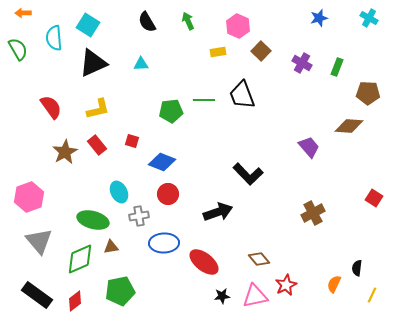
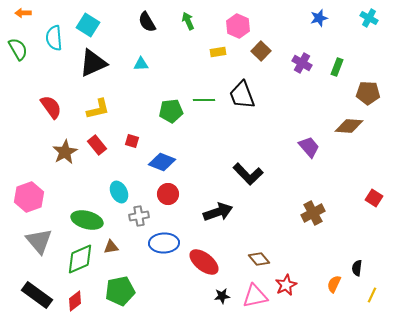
green ellipse at (93, 220): moved 6 px left
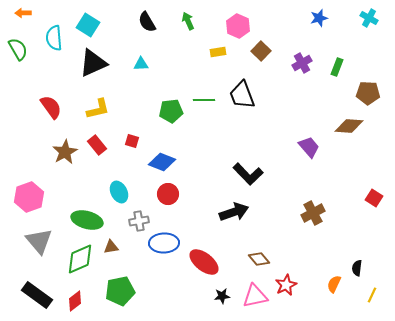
purple cross at (302, 63): rotated 30 degrees clockwise
black arrow at (218, 212): moved 16 px right
gray cross at (139, 216): moved 5 px down
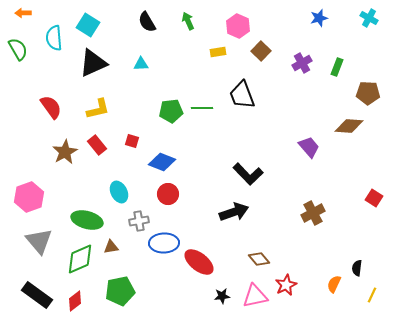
green line at (204, 100): moved 2 px left, 8 px down
red ellipse at (204, 262): moved 5 px left
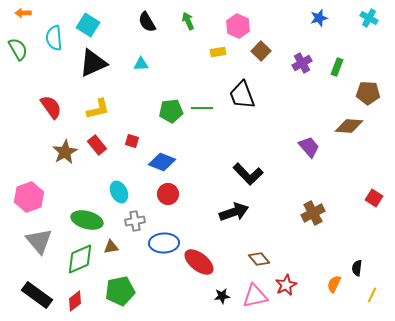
gray cross at (139, 221): moved 4 px left
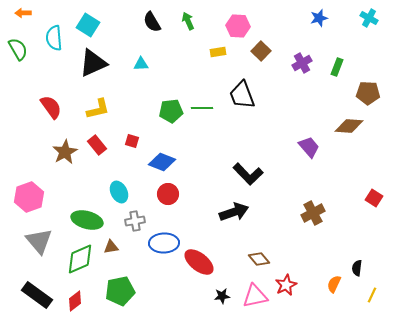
black semicircle at (147, 22): moved 5 px right
pink hexagon at (238, 26): rotated 20 degrees counterclockwise
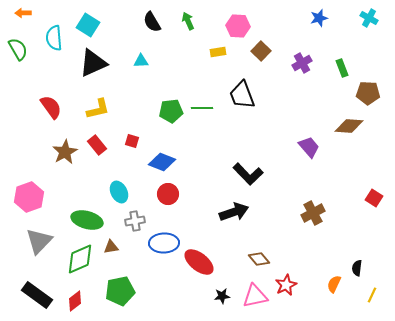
cyan triangle at (141, 64): moved 3 px up
green rectangle at (337, 67): moved 5 px right, 1 px down; rotated 42 degrees counterclockwise
gray triangle at (39, 241): rotated 24 degrees clockwise
